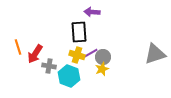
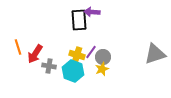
black rectangle: moved 12 px up
purple line: moved 1 px up; rotated 24 degrees counterclockwise
cyan hexagon: moved 4 px right, 5 px up
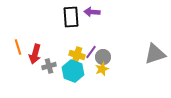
black rectangle: moved 8 px left, 3 px up
red arrow: rotated 18 degrees counterclockwise
gray cross: rotated 24 degrees counterclockwise
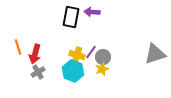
black rectangle: rotated 15 degrees clockwise
gray cross: moved 11 px left, 6 px down; rotated 16 degrees counterclockwise
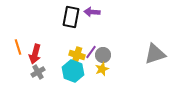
gray circle: moved 2 px up
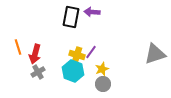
gray circle: moved 29 px down
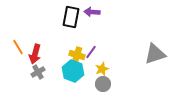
orange line: rotated 14 degrees counterclockwise
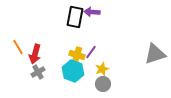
black rectangle: moved 4 px right
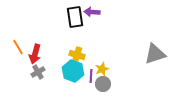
black rectangle: rotated 20 degrees counterclockwise
purple line: moved 24 px down; rotated 32 degrees counterclockwise
